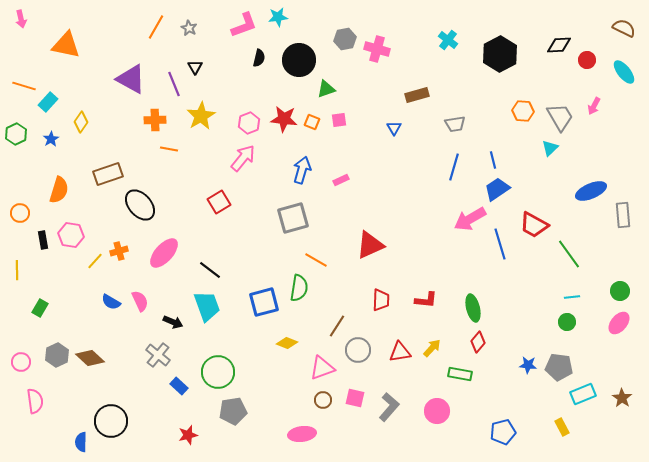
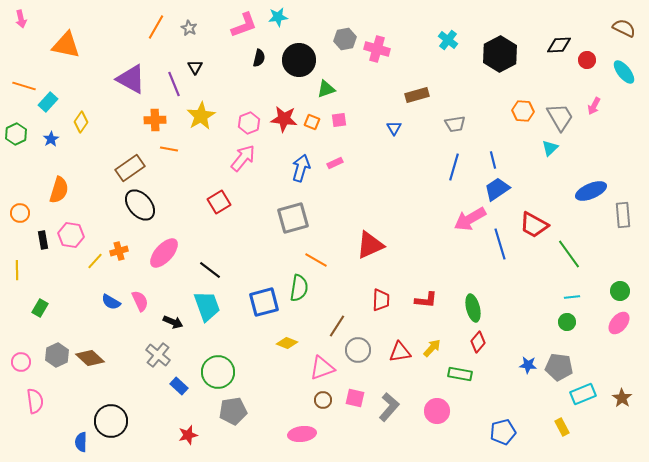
blue arrow at (302, 170): moved 1 px left, 2 px up
brown rectangle at (108, 174): moved 22 px right, 6 px up; rotated 16 degrees counterclockwise
pink rectangle at (341, 180): moved 6 px left, 17 px up
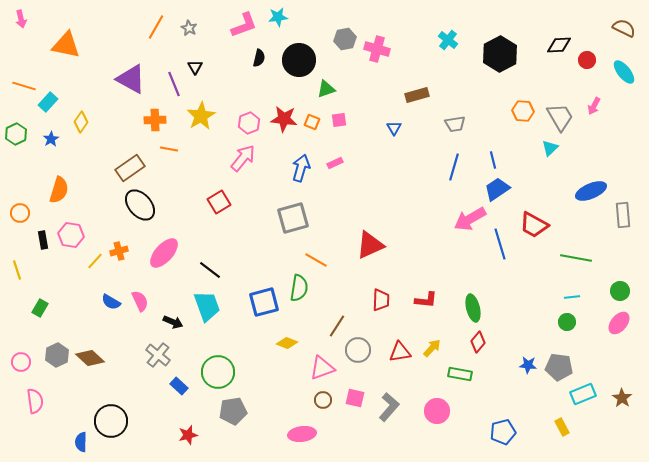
green line at (569, 254): moved 7 px right, 4 px down; rotated 44 degrees counterclockwise
yellow line at (17, 270): rotated 18 degrees counterclockwise
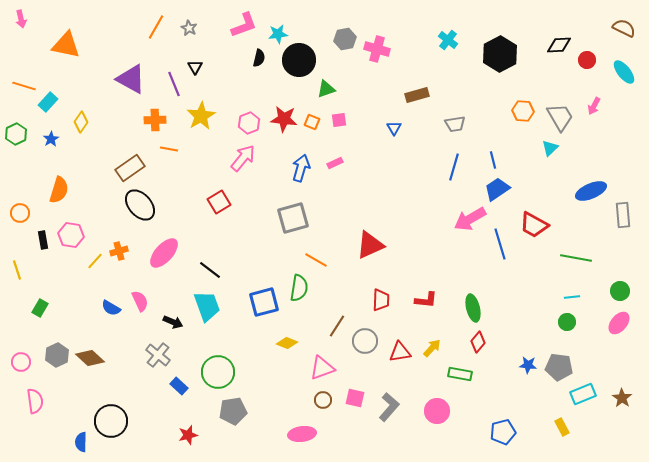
cyan star at (278, 17): moved 17 px down
blue semicircle at (111, 302): moved 6 px down
gray circle at (358, 350): moved 7 px right, 9 px up
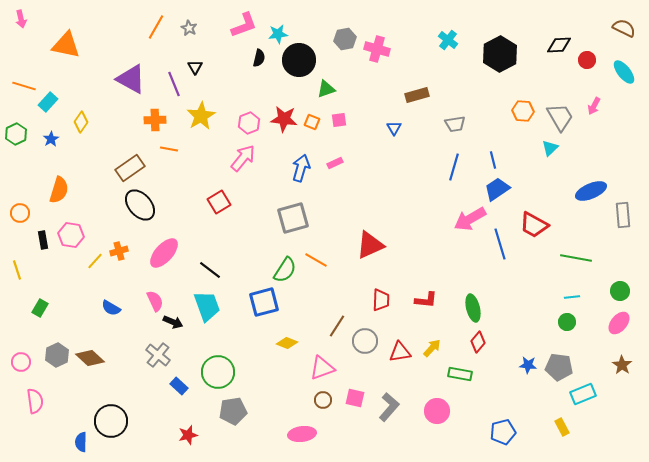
green semicircle at (299, 288): moved 14 px left, 18 px up; rotated 24 degrees clockwise
pink semicircle at (140, 301): moved 15 px right
brown star at (622, 398): moved 33 px up
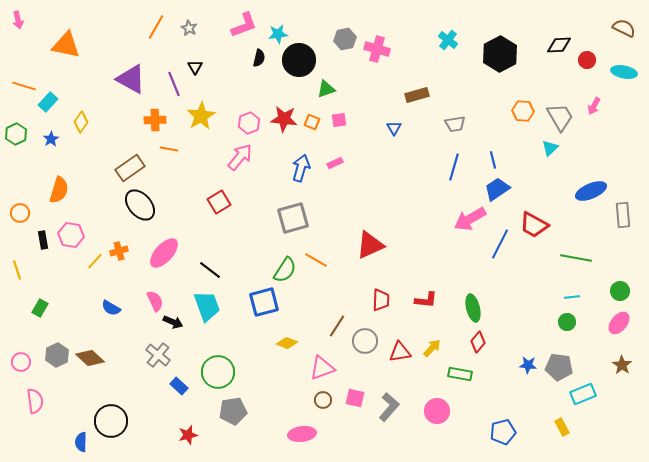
pink arrow at (21, 19): moved 3 px left, 1 px down
cyan ellipse at (624, 72): rotated 40 degrees counterclockwise
pink arrow at (243, 158): moved 3 px left, 1 px up
blue line at (500, 244): rotated 44 degrees clockwise
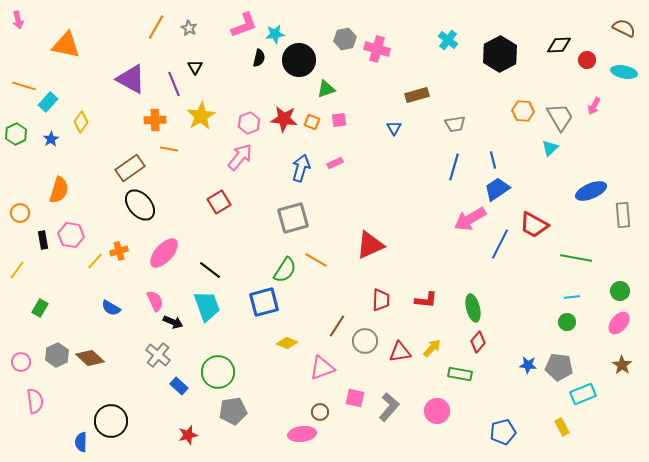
cyan star at (278, 34): moved 3 px left
yellow line at (17, 270): rotated 54 degrees clockwise
brown circle at (323, 400): moved 3 px left, 12 px down
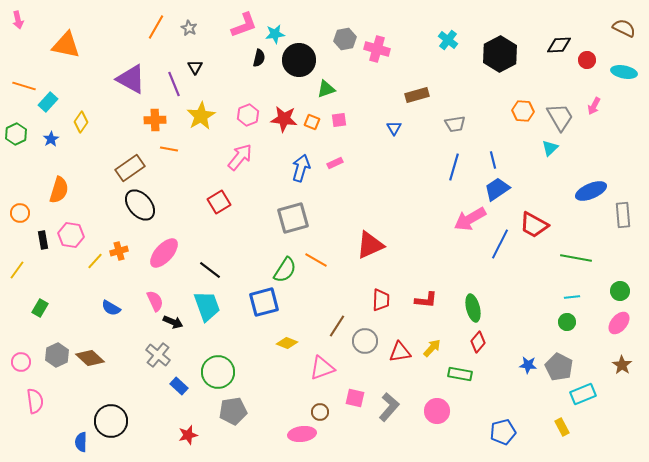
pink hexagon at (249, 123): moved 1 px left, 8 px up
gray pentagon at (559, 367): rotated 20 degrees clockwise
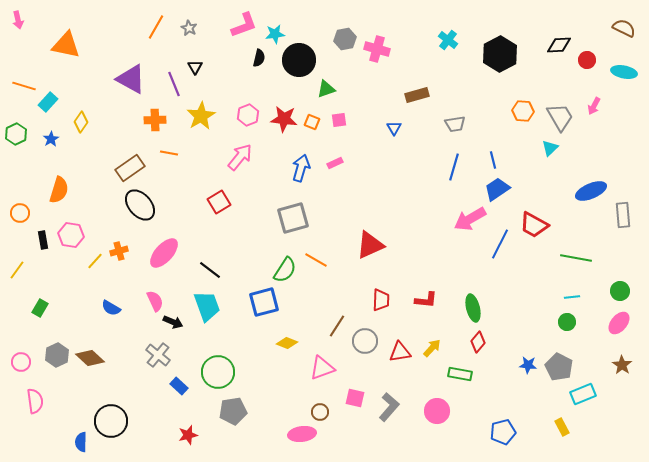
orange line at (169, 149): moved 4 px down
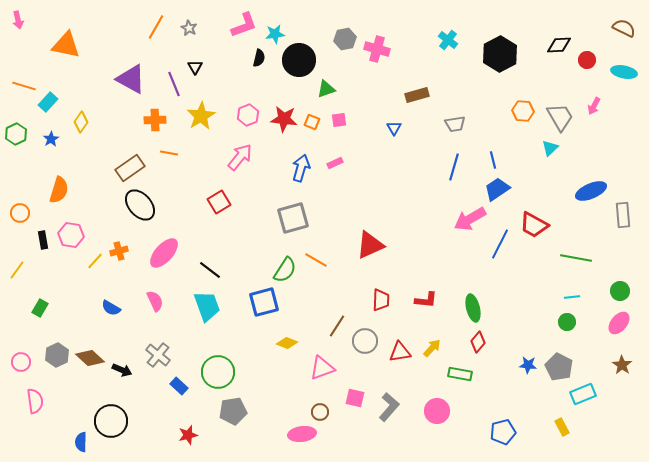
black arrow at (173, 322): moved 51 px left, 48 px down
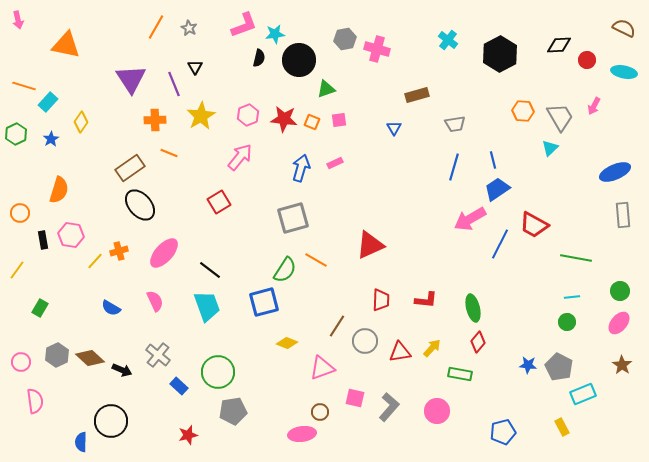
purple triangle at (131, 79): rotated 28 degrees clockwise
orange line at (169, 153): rotated 12 degrees clockwise
blue ellipse at (591, 191): moved 24 px right, 19 px up
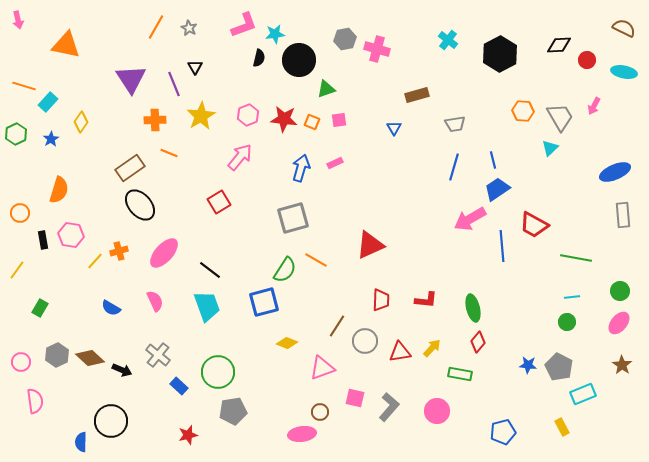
blue line at (500, 244): moved 2 px right, 2 px down; rotated 32 degrees counterclockwise
